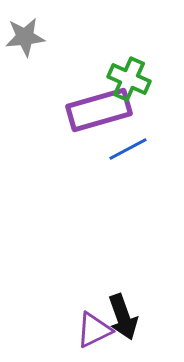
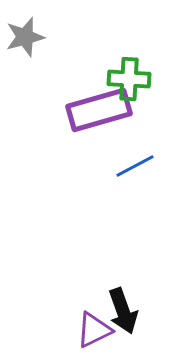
gray star: rotated 9 degrees counterclockwise
green cross: rotated 21 degrees counterclockwise
blue line: moved 7 px right, 17 px down
black arrow: moved 6 px up
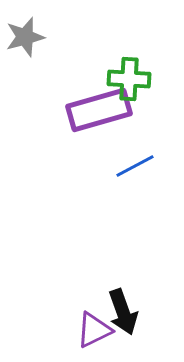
black arrow: moved 1 px down
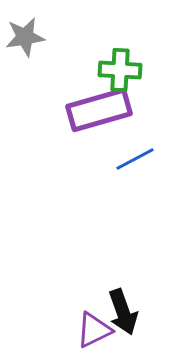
gray star: rotated 6 degrees clockwise
green cross: moved 9 px left, 9 px up
blue line: moved 7 px up
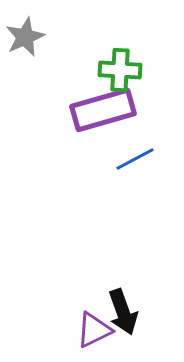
gray star: rotated 15 degrees counterclockwise
purple rectangle: moved 4 px right
